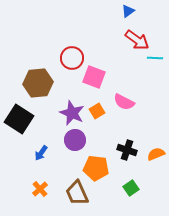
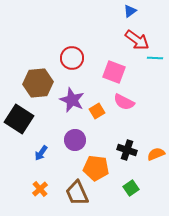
blue triangle: moved 2 px right
pink square: moved 20 px right, 5 px up
purple star: moved 13 px up
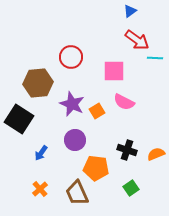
red circle: moved 1 px left, 1 px up
pink square: moved 1 px up; rotated 20 degrees counterclockwise
purple star: moved 4 px down
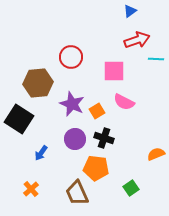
red arrow: rotated 55 degrees counterclockwise
cyan line: moved 1 px right, 1 px down
purple circle: moved 1 px up
black cross: moved 23 px left, 12 px up
orange cross: moved 9 px left
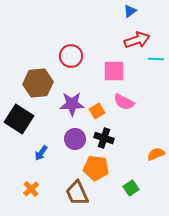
red circle: moved 1 px up
purple star: rotated 25 degrees counterclockwise
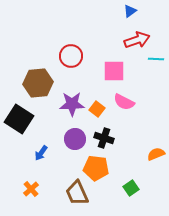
orange square: moved 2 px up; rotated 21 degrees counterclockwise
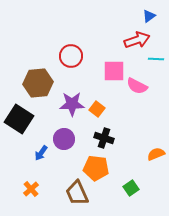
blue triangle: moved 19 px right, 5 px down
pink semicircle: moved 13 px right, 16 px up
purple circle: moved 11 px left
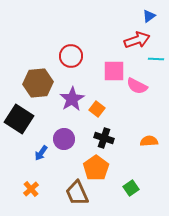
purple star: moved 5 px up; rotated 30 degrees counterclockwise
orange semicircle: moved 7 px left, 13 px up; rotated 18 degrees clockwise
orange pentagon: rotated 30 degrees clockwise
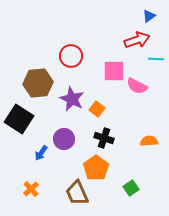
purple star: rotated 15 degrees counterclockwise
